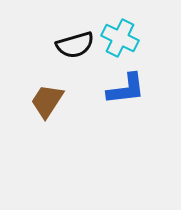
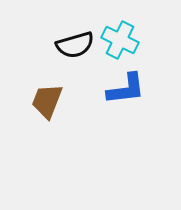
cyan cross: moved 2 px down
brown trapezoid: rotated 12 degrees counterclockwise
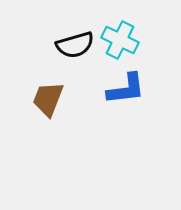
brown trapezoid: moved 1 px right, 2 px up
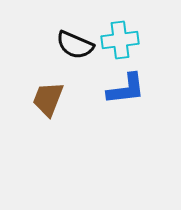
cyan cross: rotated 33 degrees counterclockwise
black semicircle: rotated 39 degrees clockwise
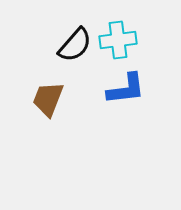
cyan cross: moved 2 px left
black semicircle: rotated 72 degrees counterclockwise
